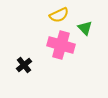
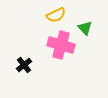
yellow semicircle: moved 3 px left
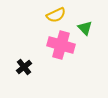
black cross: moved 2 px down
